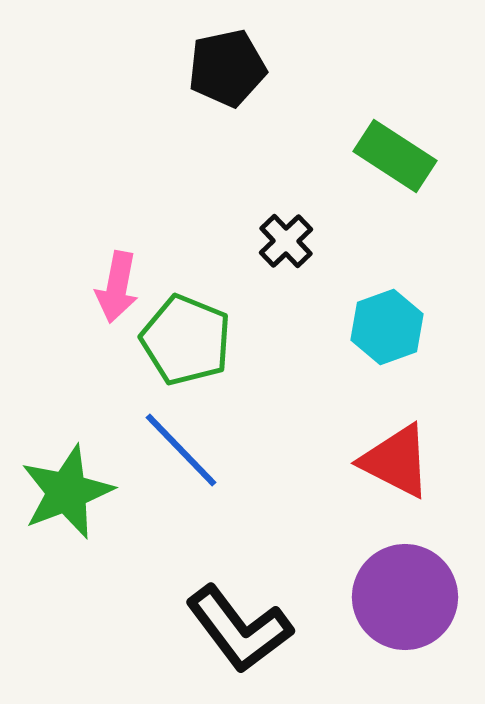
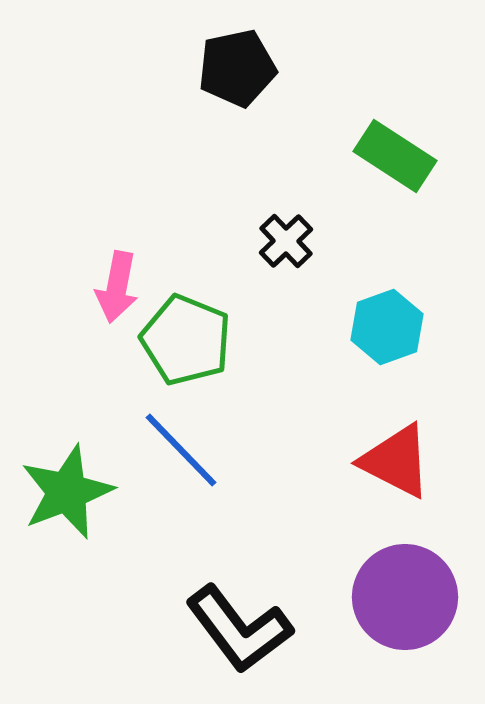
black pentagon: moved 10 px right
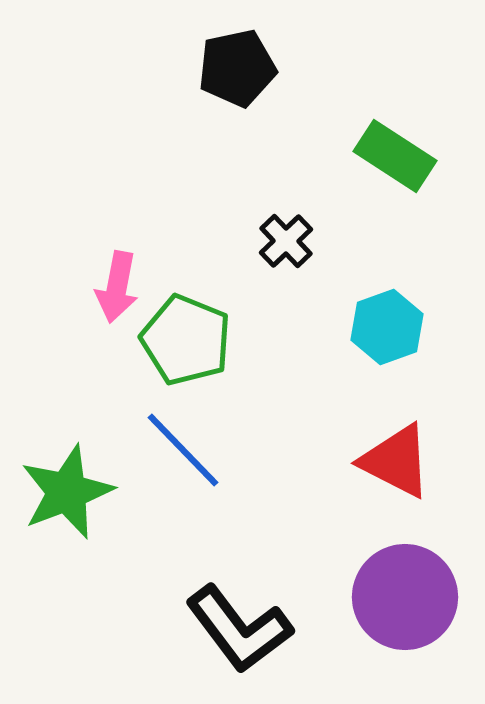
blue line: moved 2 px right
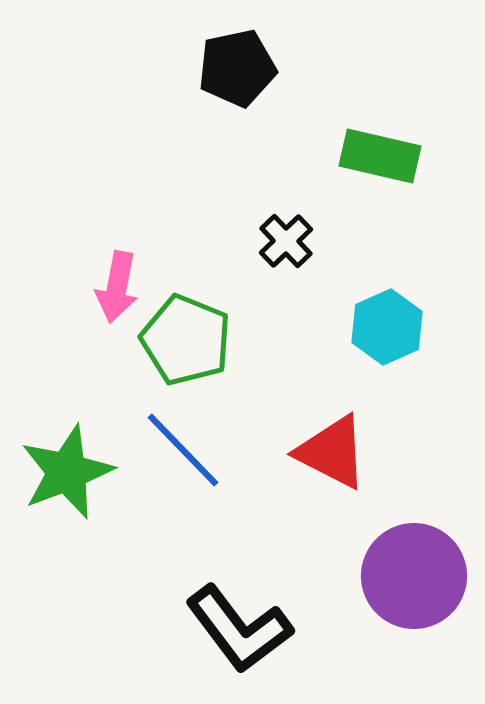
green rectangle: moved 15 px left; rotated 20 degrees counterclockwise
cyan hexagon: rotated 4 degrees counterclockwise
red triangle: moved 64 px left, 9 px up
green star: moved 20 px up
purple circle: moved 9 px right, 21 px up
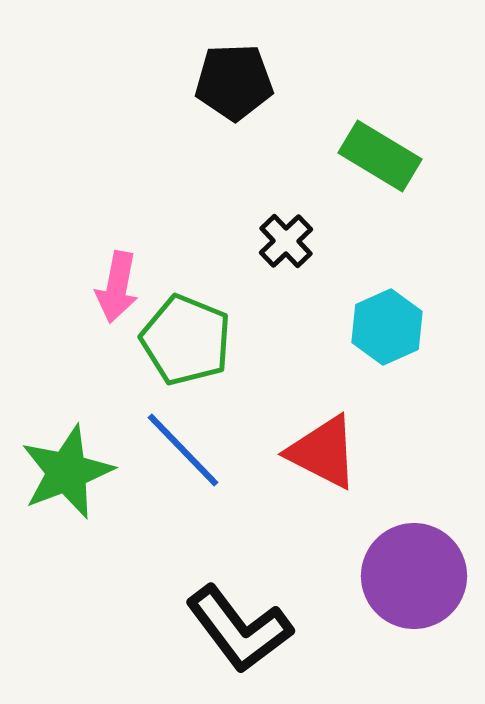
black pentagon: moved 3 px left, 14 px down; rotated 10 degrees clockwise
green rectangle: rotated 18 degrees clockwise
red triangle: moved 9 px left
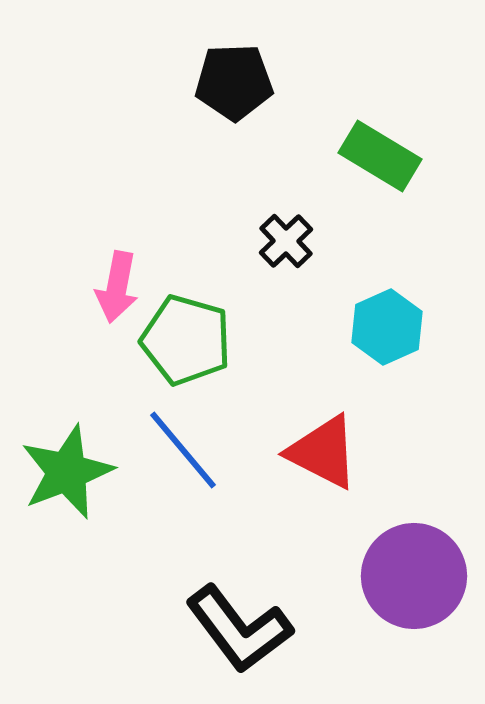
green pentagon: rotated 6 degrees counterclockwise
blue line: rotated 4 degrees clockwise
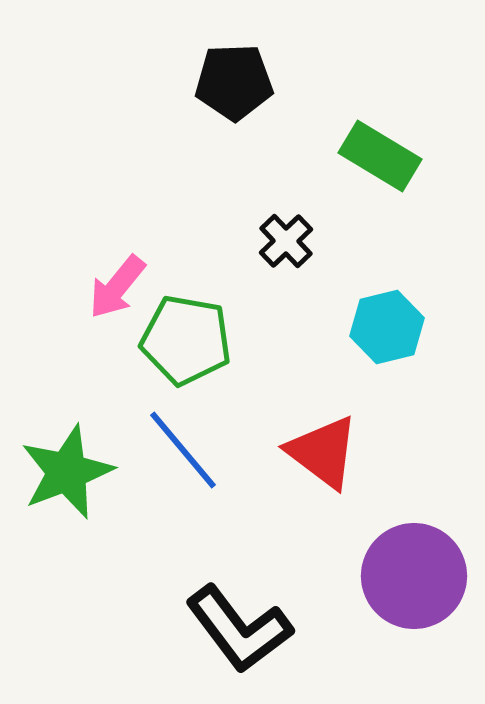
pink arrow: rotated 28 degrees clockwise
cyan hexagon: rotated 10 degrees clockwise
green pentagon: rotated 6 degrees counterclockwise
red triangle: rotated 10 degrees clockwise
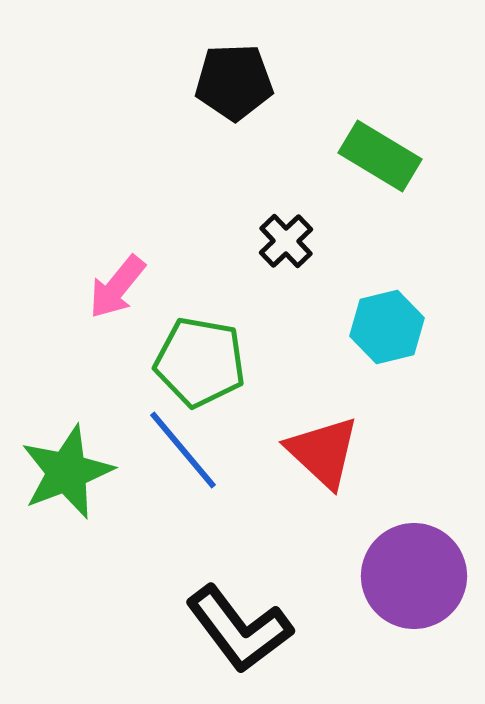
green pentagon: moved 14 px right, 22 px down
red triangle: rotated 6 degrees clockwise
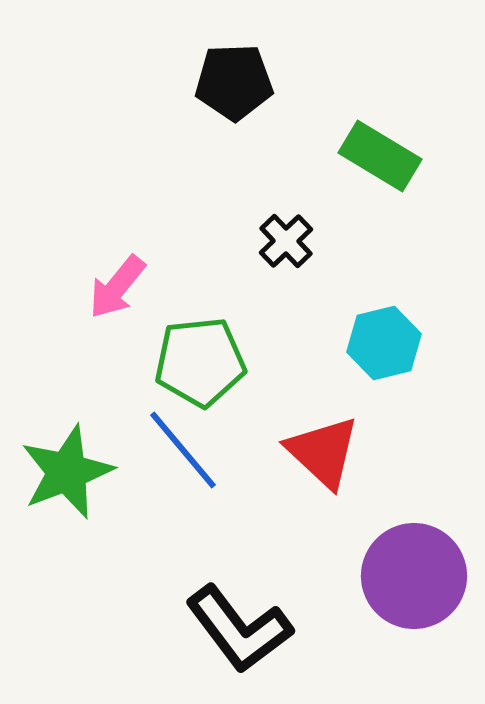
cyan hexagon: moved 3 px left, 16 px down
green pentagon: rotated 16 degrees counterclockwise
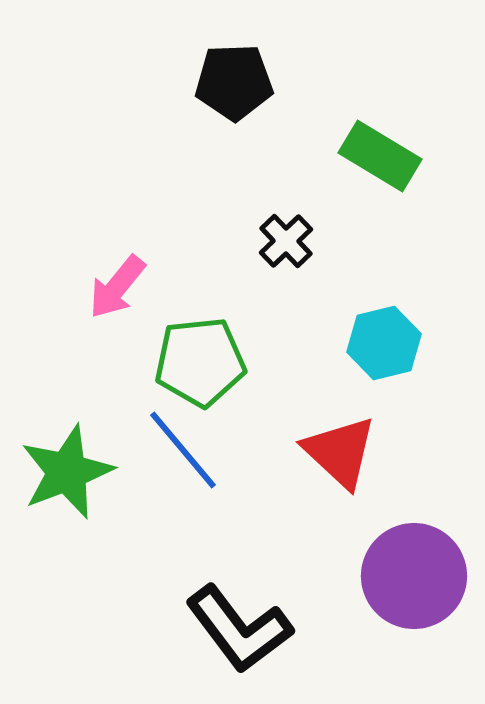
red triangle: moved 17 px right
